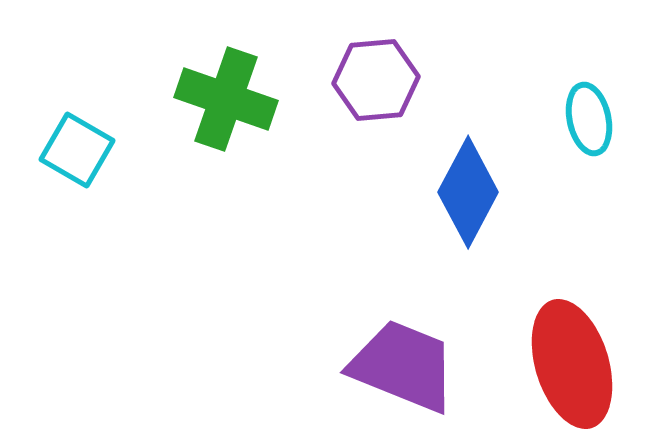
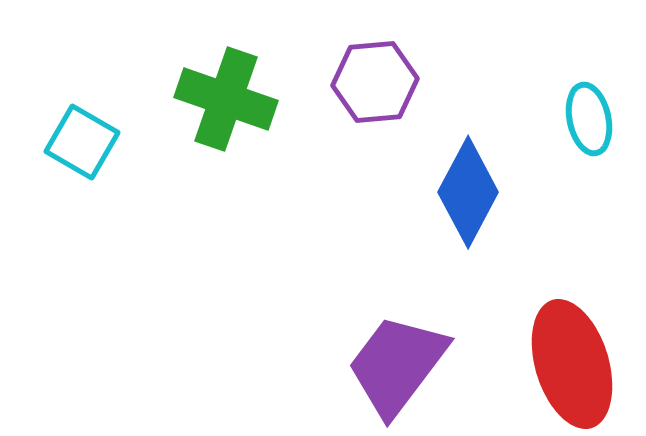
purple hexagon: moved 1 px left, 2 px down
cyan square: moved 5 px right, 8 px up
purple trapezoid: moved 6 px left, 1 px up; rotated 75 degrees counterclockwise
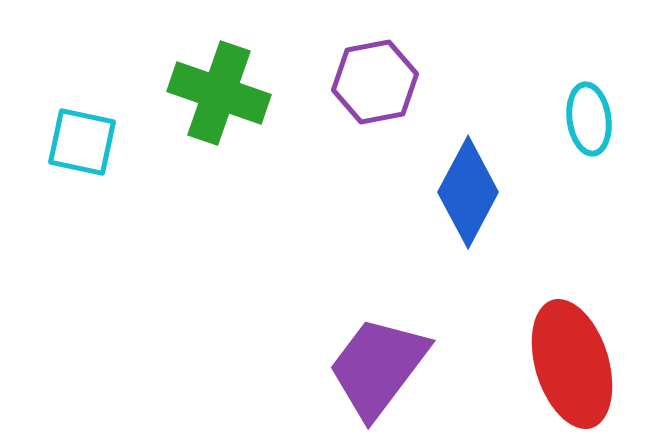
purple hexagon: rotated 6 degrees counterclockwise
green cross: moved 7 px left, 6 px up
cyan ellipse: rotated 4 degrees clockwise
cyan square: rotated 18 degrees counterclockwise
purple trapezoid: moved 19 px left, 2 px down
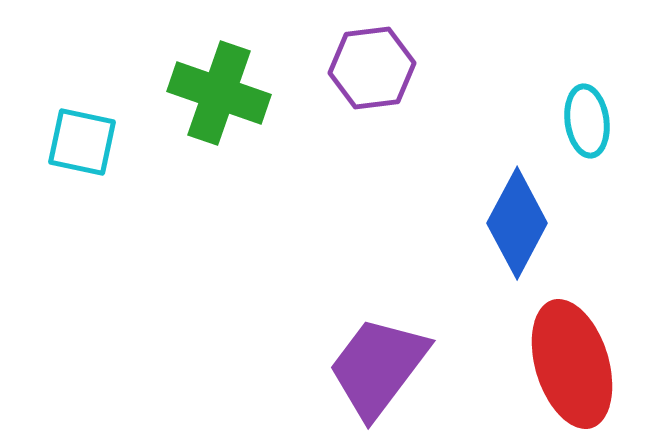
purple hexagon: moved 3 px left, 14 px up; rotated 4 degrees clockwise
cyan ellipse: moved 2 px left, 2 px down
blue diamond: moved 49 px right, 31 px down
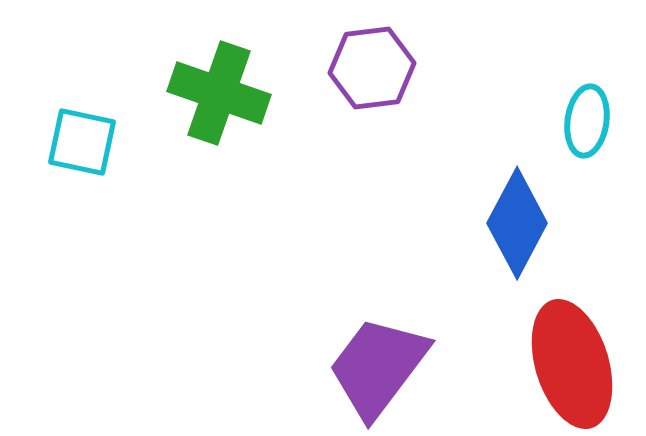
cyan ellipse: rotated 16 degrees clockwise
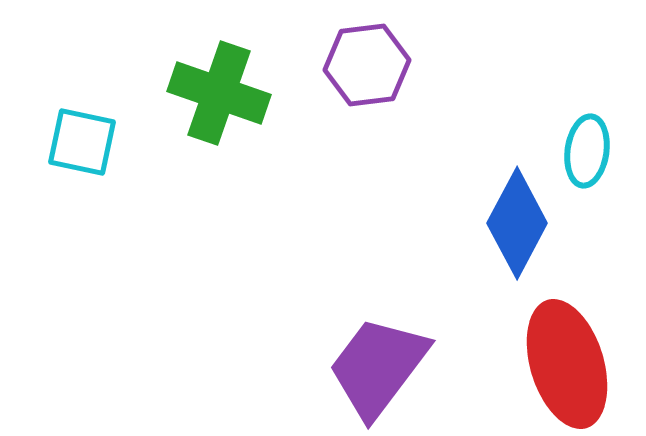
purple hexagon: moved 5 px left, 3 px up
cyan ellipse: moved 30 px down
red ellipse: moved 5 px left
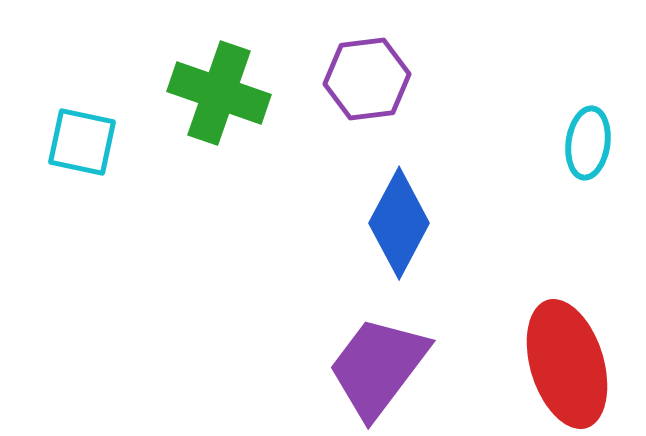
purple hexagon: moved 14 px down
cyan ellipse: moved 1 px right, 8 px up
blue diamond: moved 118 px left
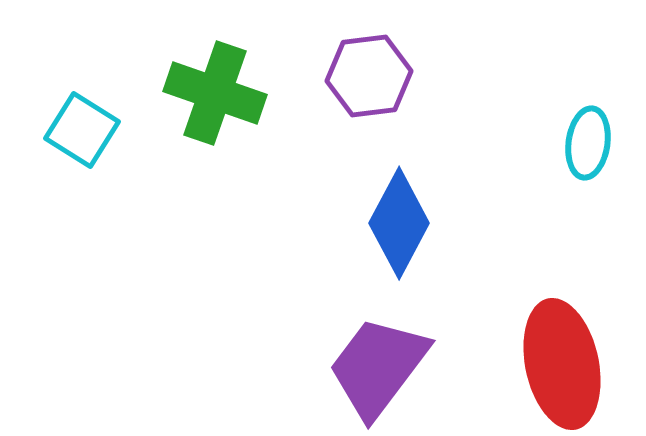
purple hexagon: moved 2 px right, 3 px up
green cross: moved 4 px left
cyan square: moved 12 px up; rotated 20 degrees clockwise
red ellipse: moved 5 px left; rotated 5 degrees clockwise
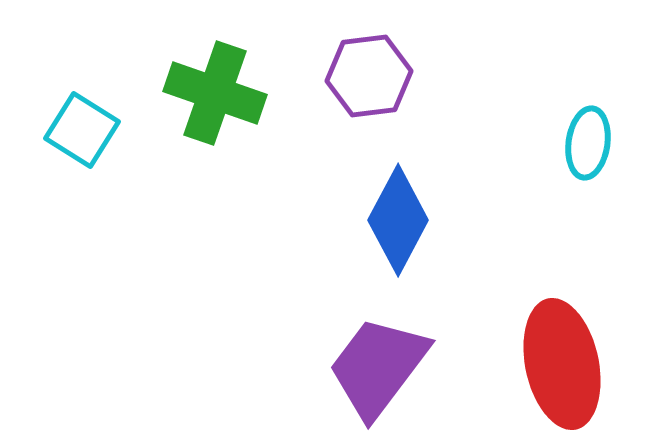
blue diamond: moved 1 px left, 3 px up
